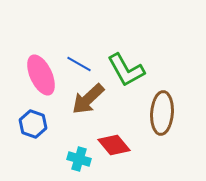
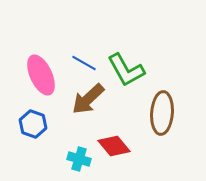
blue line: moved 5 px right, 1 px up
red diamond: moved 1 px down
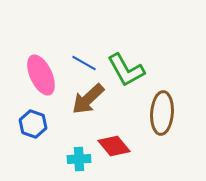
cyan cross: rotated 20 degrees counterclockwise
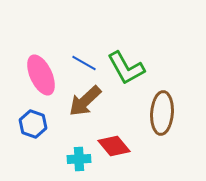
green L-shape: moved 2 px up
brown arrow: moved 3 px left, 2 px down
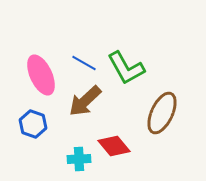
brown ellipse: rotated 21 degrees clockwise
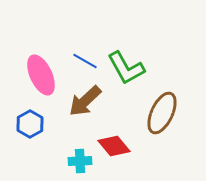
blue line: moved 1 px right, 2 px up
blue hexagon: moved 3 px left; rotated 12 degrees clockwise
cyan cross: moved 1 px right, 2 px down
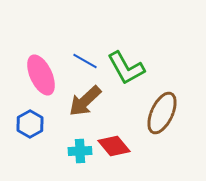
cyan cross: moved 10 px up
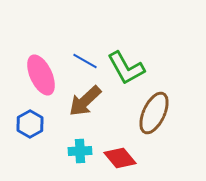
brown ellipse: moved 8 px left
red diamond: moved 6 px right, 12 px down
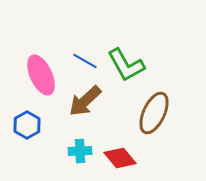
green L-shape: moved 3 px up
blue hexagon: moved 3 px left, 1 px down
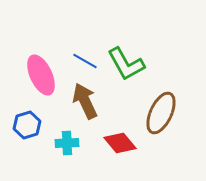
green L-shape: moved 1 px up
brown arrow: rotated 108 degrees clockwise
brown ellipse: moved 7 px right
blue hexagon: rotated 12 degrees clockwise
cyan cross: moved 13 px left, 8 px up
red diamond: moved 15 px up
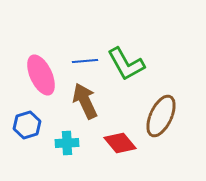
blue line: rotated 35 degrees counterclockwise
brown ellipse: moved 3 px down
